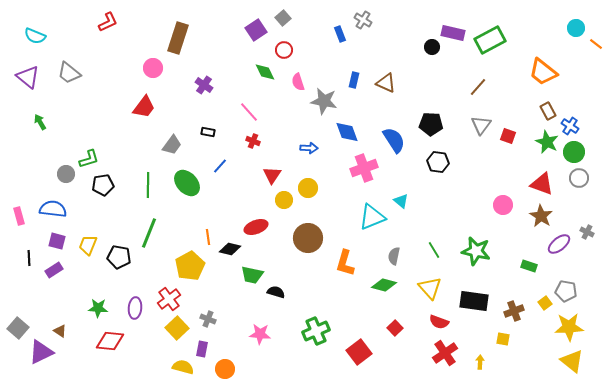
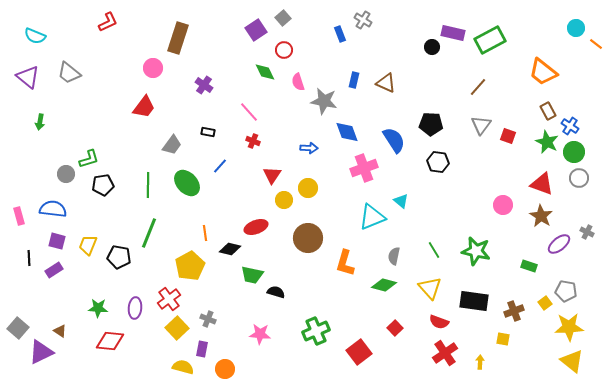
green arrow at (40, 122): rotated 140 degrees counterclockwise
orange line at (208, 237): moved 3 px left, 4 px up
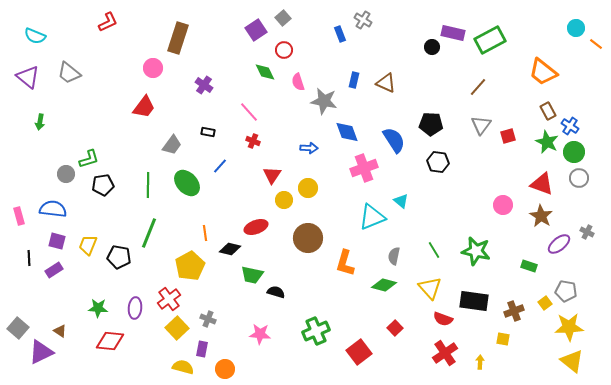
red square at (508, 136): rotated 35 degrees counterclockwise
red semicircle at (439, 322): moved 4 px right, 3 px up
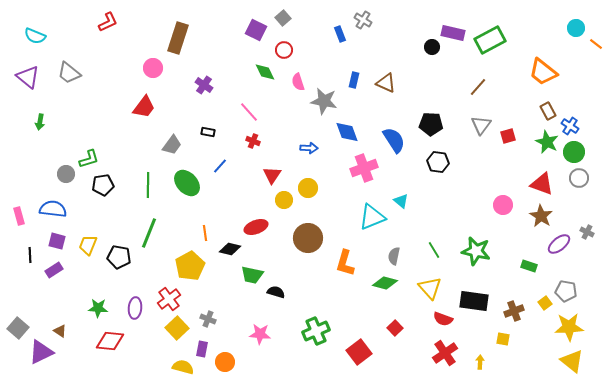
purple square at (256, 30): rotated 30 degrees counterclockwise
black line at (29, 258): moved 1 px right, 3 px up
green diamond at (384, 285): moved 1 px right, 2 px up
orange circle at (225, 369): moved 7 px up
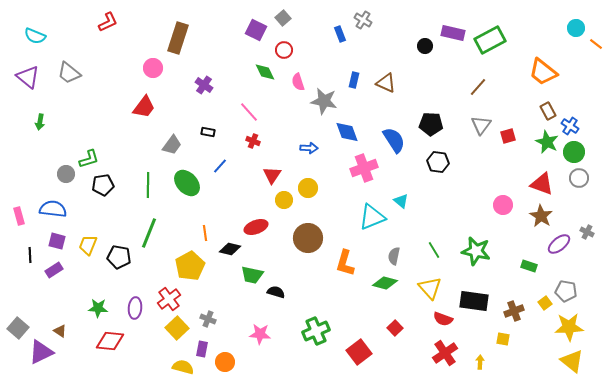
black circle at (432, 47): moved 7 px left, 1 px up
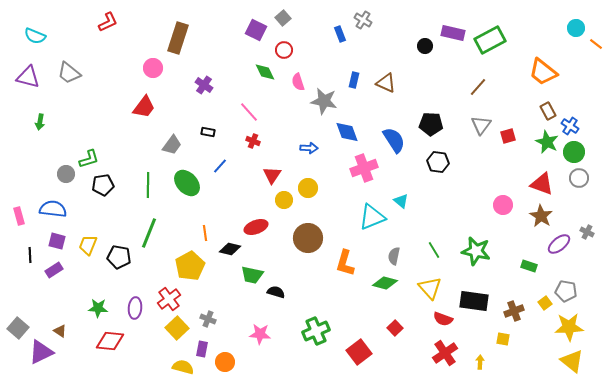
purple triangle at (28, 77): rotated 25 degrees counterclockwise
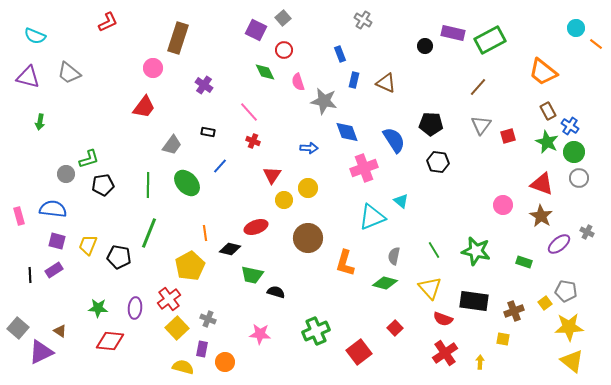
blue rectangle at (340, 34): moved 20 px down
black line at (30, 255): moved 20 px down
green rectangle at (529, 266): moved 5 px left, 4 px up
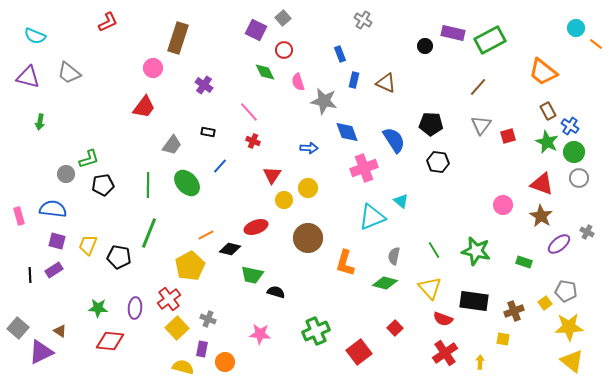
orange line at (205, 233): moved 1 px right, 2 px down; rotated 70 degrees clockwise
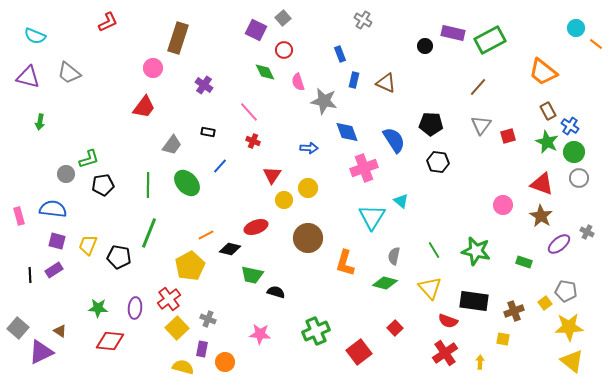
cyan triangle at (372, 217): rotated 36 degrees counterclockwise
red semicircle at (443, 319): moved 5 px right, 2 px down
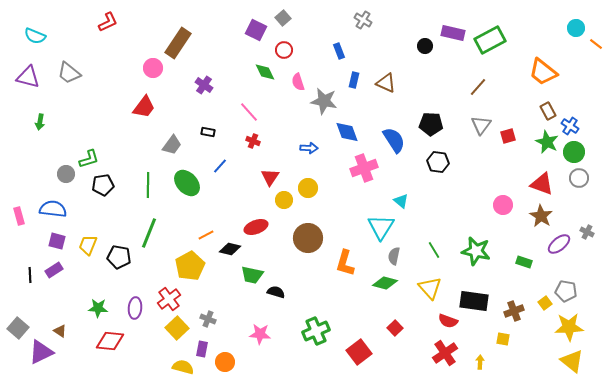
brown rectangle at (178, 38): moved 5 px down; rotated 16 degrees clockwise
blue rectangle at (340, 54): moved 1 px left, 3 px up
red triangle at (272, 175): moved 2 px left, 2 px down
cyan triangle at (372, 217): moved 9 px right, 10 px down
